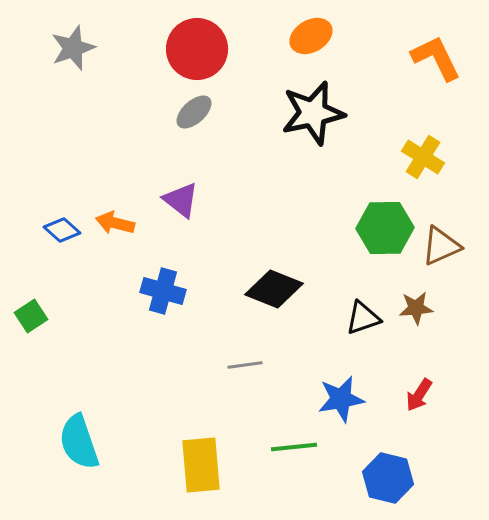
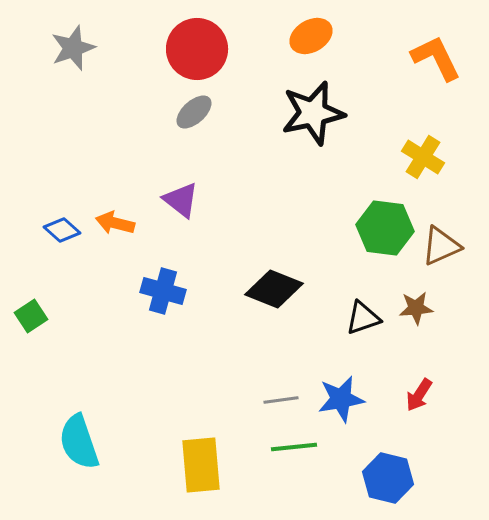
green hexagon: rotated 8 degrees clockwise
gray line: moved 36 px right, 35 px down
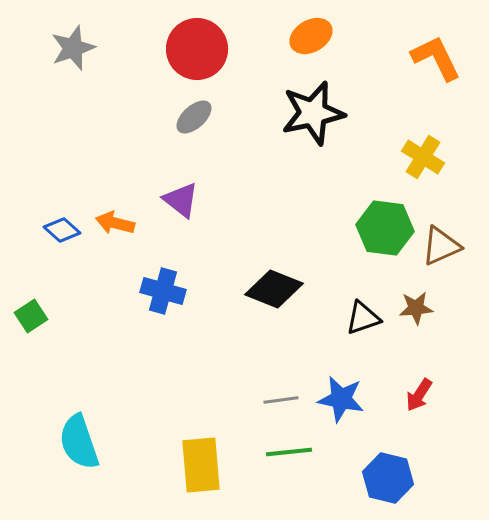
gray ellipse: moved 5 px down
blue star: rotated 21 degrees clockwise
green line: moved 5 px left, 5 px down
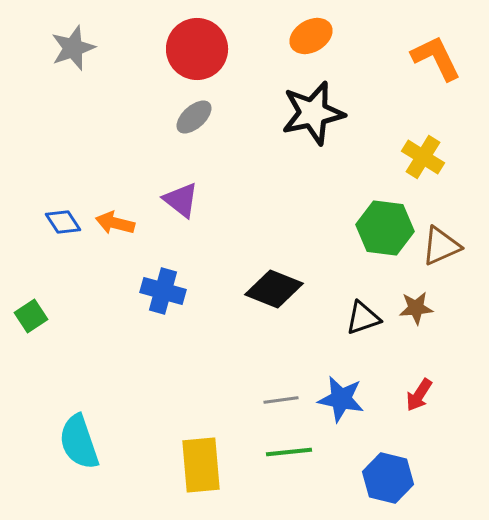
blue diamond: moved 1 px right, 8 px up; rotated 15 degrees clockwise
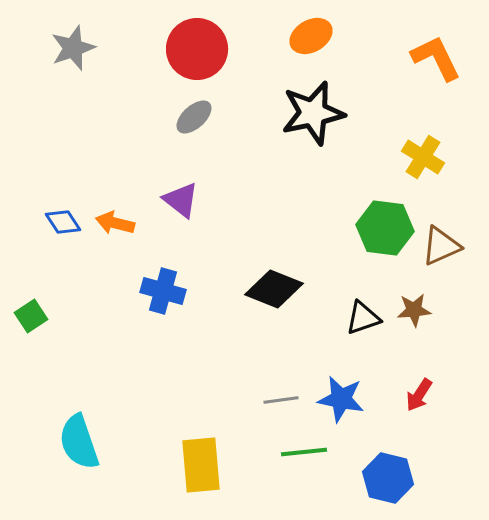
brown star: moved 2 px left, 2 px down
green line: moved 15 px right
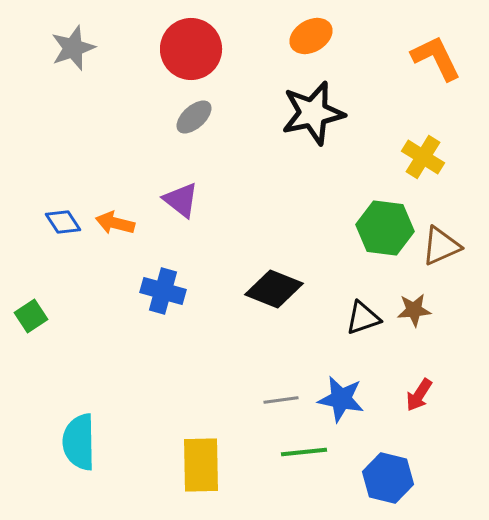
red circle: moved 6 px left
cyan semicircle: rotated 18 degrees clockwise
yellow rectangle: rotated 4 degrees clockwise
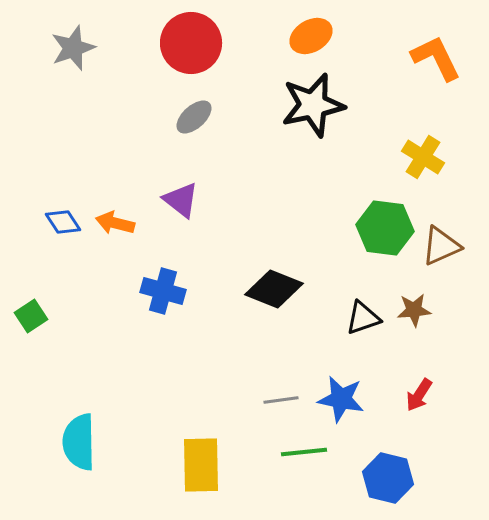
red circle: moved 6 px up
black star: moved 8 px up
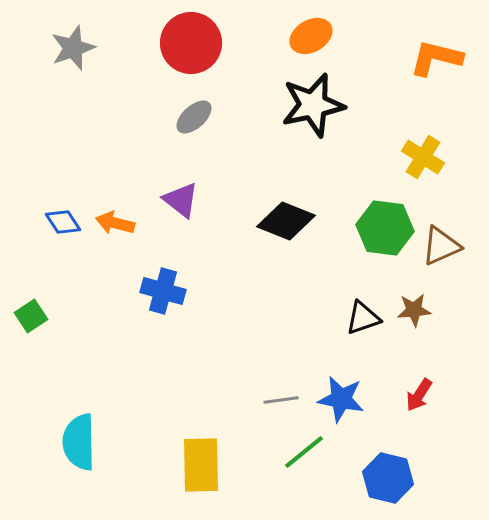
orange L-shape: rotated 50 degrees counterclockwise
black diamond: moved 12 px right, 68 px up
green line: rotated 33 degrees counterclockwise
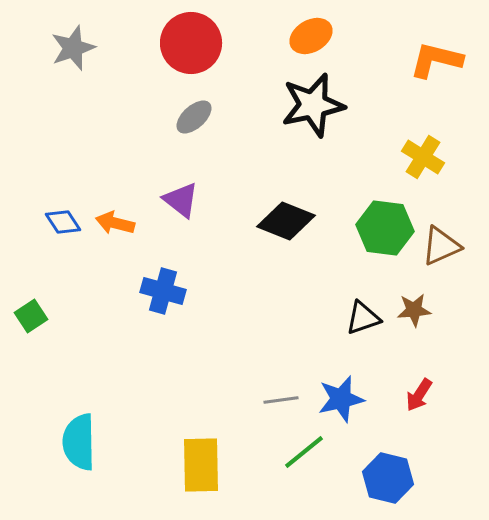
orange L-shape: moved 2 px down
blue star: rotated 24 degrees counterclockwise
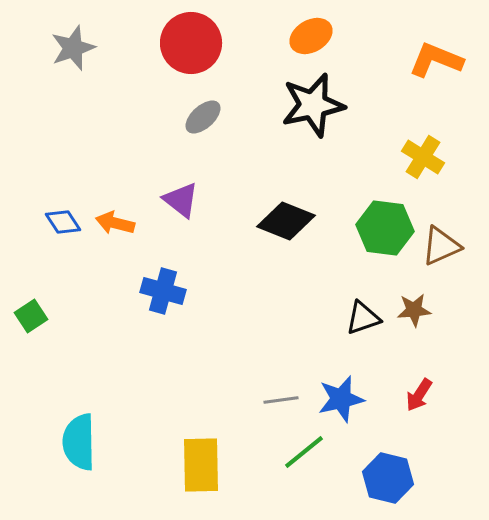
orange L-shape: rotated 8 degrees clockwise
gray ellipse: moved 9 px right
